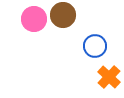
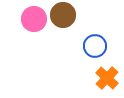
orange cross: moved 2 px left, 1 px down
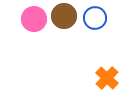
brown circle: moved 1 px right, 1 px down
blue circle: moved 28 px up
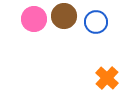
blue circle: moved 1 px right, 4 px down
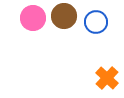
pink circle: moved 1 px left, 1 px up
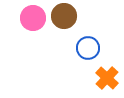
blue circle: moved 8 px left, 26 px down
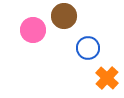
pink circle: moved 12 px down
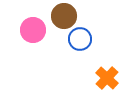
blue circle: moved 8 px left, 9 px up
